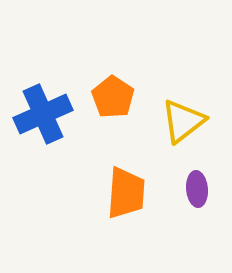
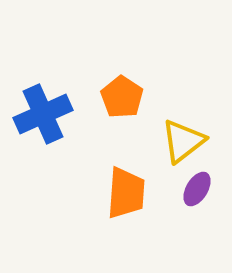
orange pentagon: moved 9 px right
yellow triangle: moved 20 px down
purple ellipse: rotated 36 degrees clockwise
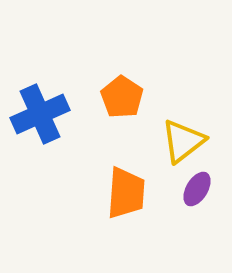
blue cross: moved 3 px left
